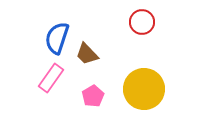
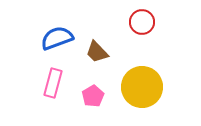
blue semicircle: rotated 52 degrees clockwise
brown trapezoid: moved 10 px right, 2 px up
pink rectangle: moved 2 px right, 5 px down; rotated 20 degrees counterclockwise
yellow circle: moved 2 px left, 2 px up
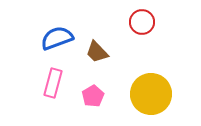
yellow circle: moved 9 px right, 7 px down
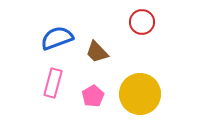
yellow circle: moved 11 px left
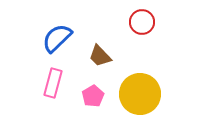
blue semicircle: rotated 24 degrees counterclockwise
brown trapezoid: moved 3 px right, 4 px down
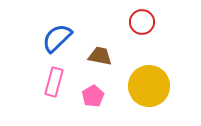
brown trapezoid: rotated 145 degrees clockwise
pink rectangle: moved 1 px right, 1 px up
yellow circle: moved 9 px right, 8 px up
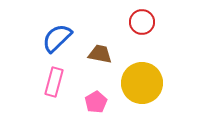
brown trapezoid: moved 2 px up
yellow circle: moved 7 px left, 3 px up
pink pentagon: moved 3 px right, 6 px down
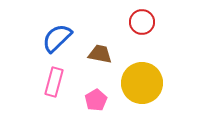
pink pentagon: moved 2 px up
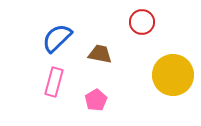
yellow circle: moved 31 px right, 8 px up
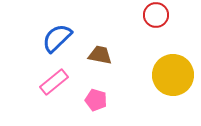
red circle: moved 14 px right, 7 px up
brown trapezoid: moved 1 px down
pink rectangle: rotated 36 degrees clockwise
pink pentagon: rotated 25 degrees counterclockwise
